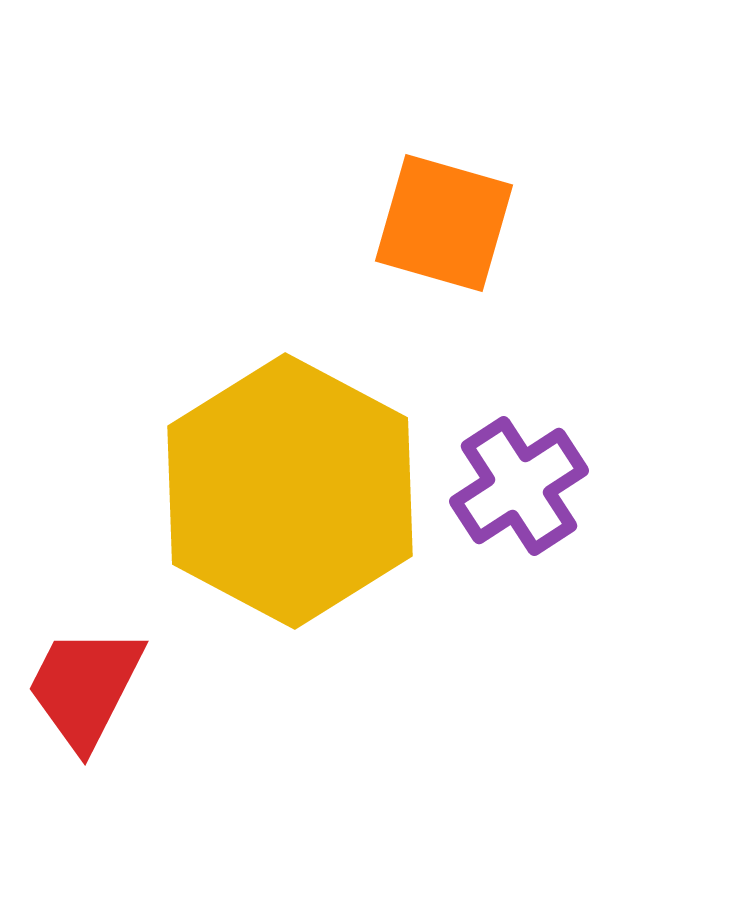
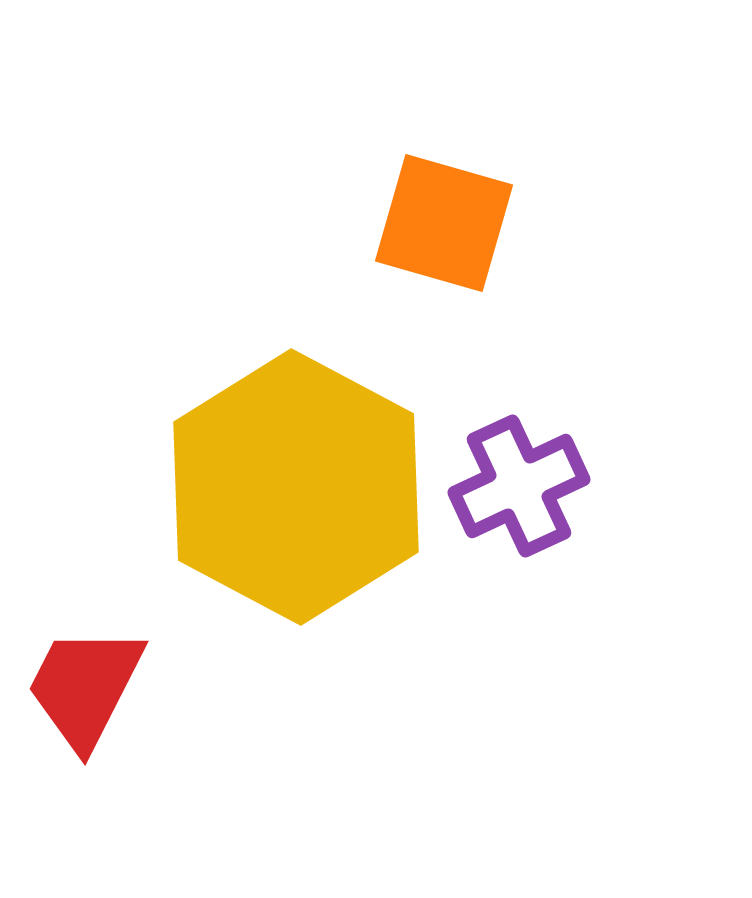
purple cross: rotated 8 degrees clockwise
yellow hexagon: moved 6 px right, 4 px up
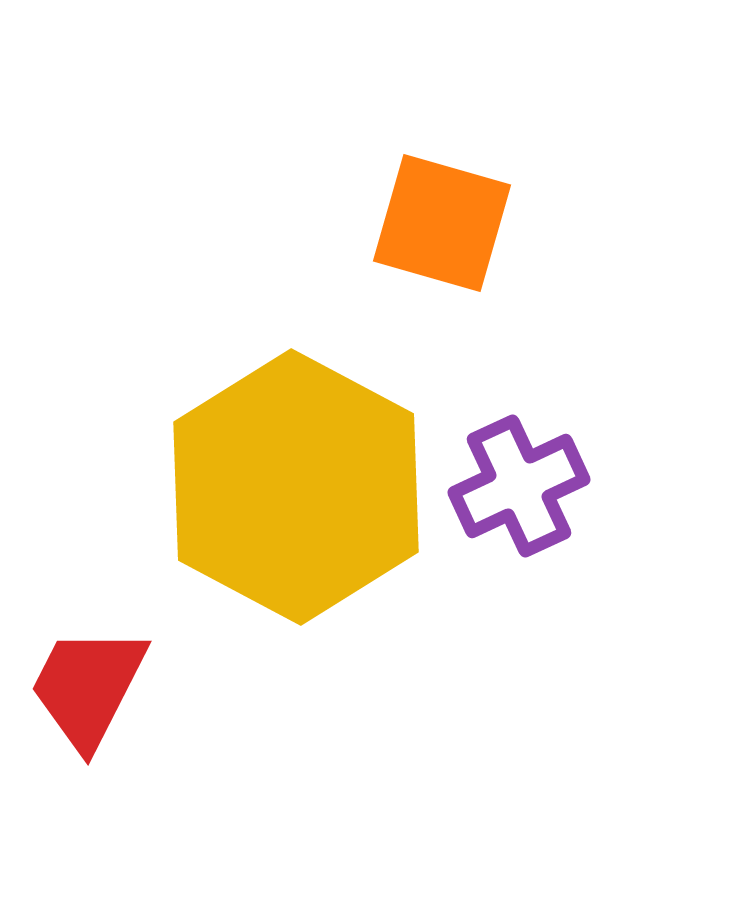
orange square: moved 2 px left
red trapezoid: moved 3 px right
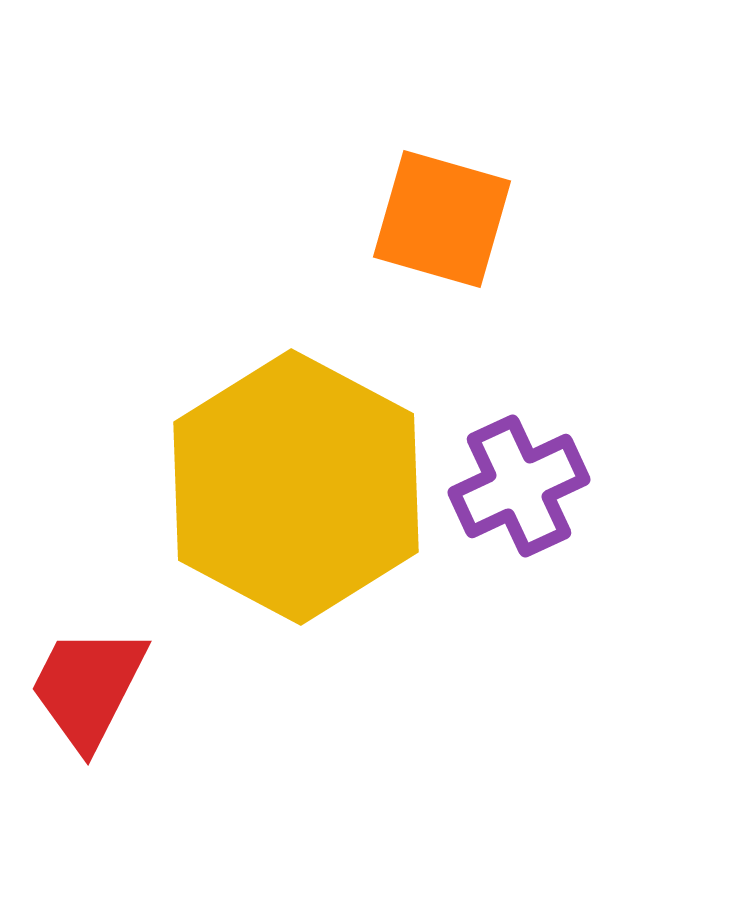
orange square: moved 4 px up
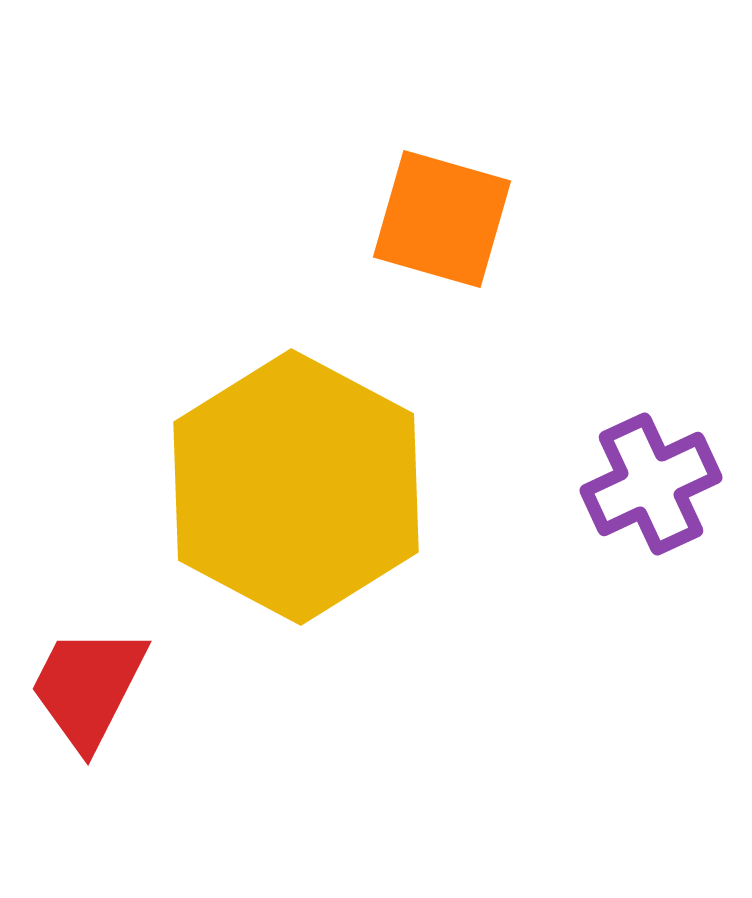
purple cross: moved 132 px right, 2 px up
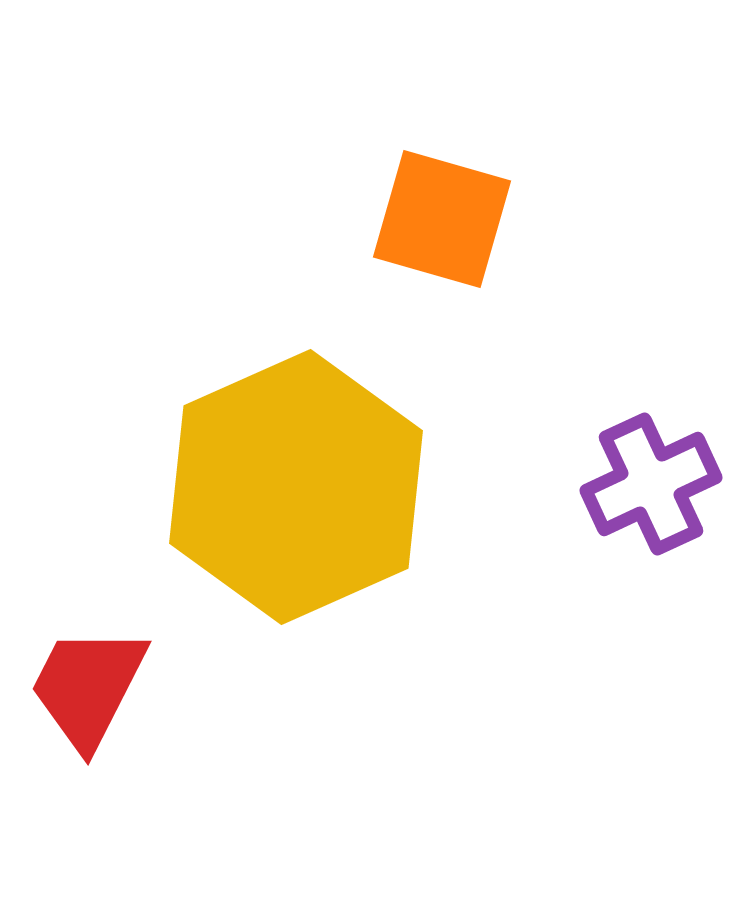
yellow hexagon: rotated 8 degrees clockwise
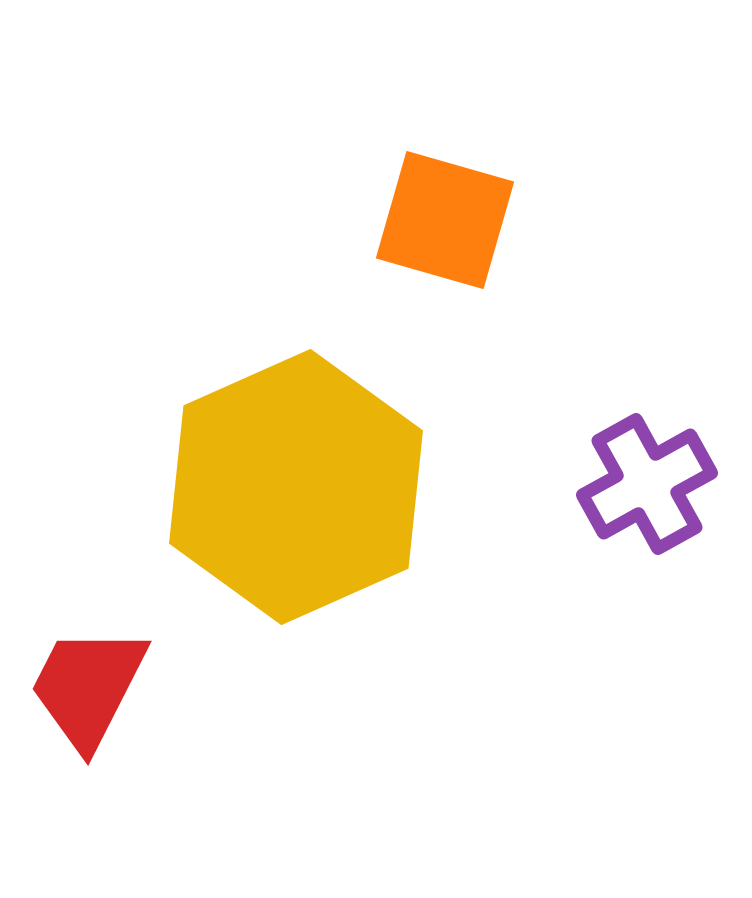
orange square: moved 3 px right, 1 px down
purple cross: moved 4 px left; rotated 4 degrees counterclockwise
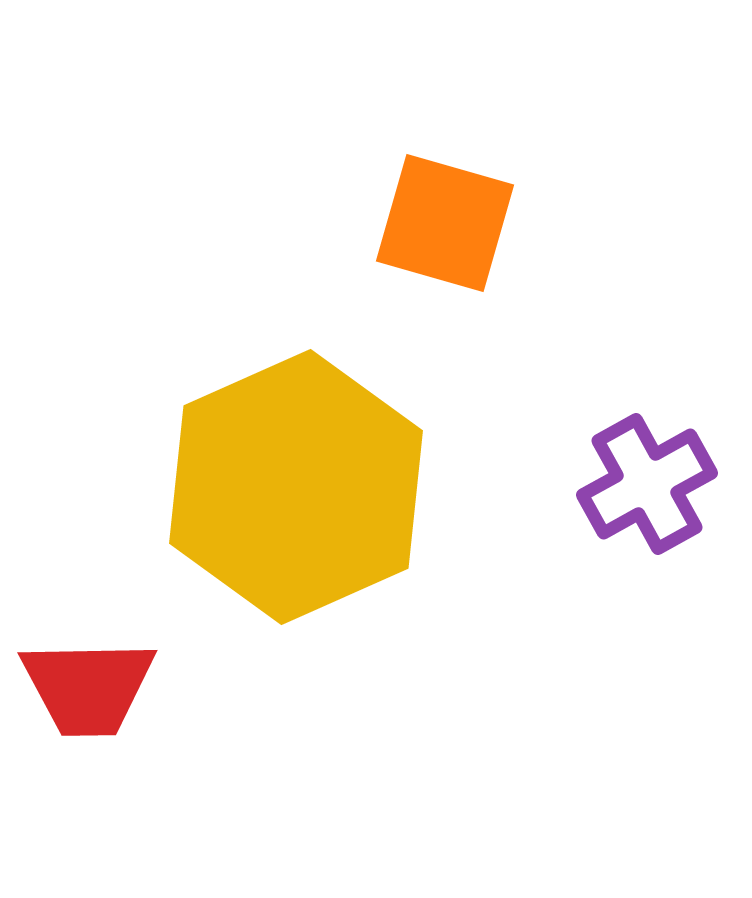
orange square: moved 3 px down
red trapezoid: rotated 118 degrees counterclockwise
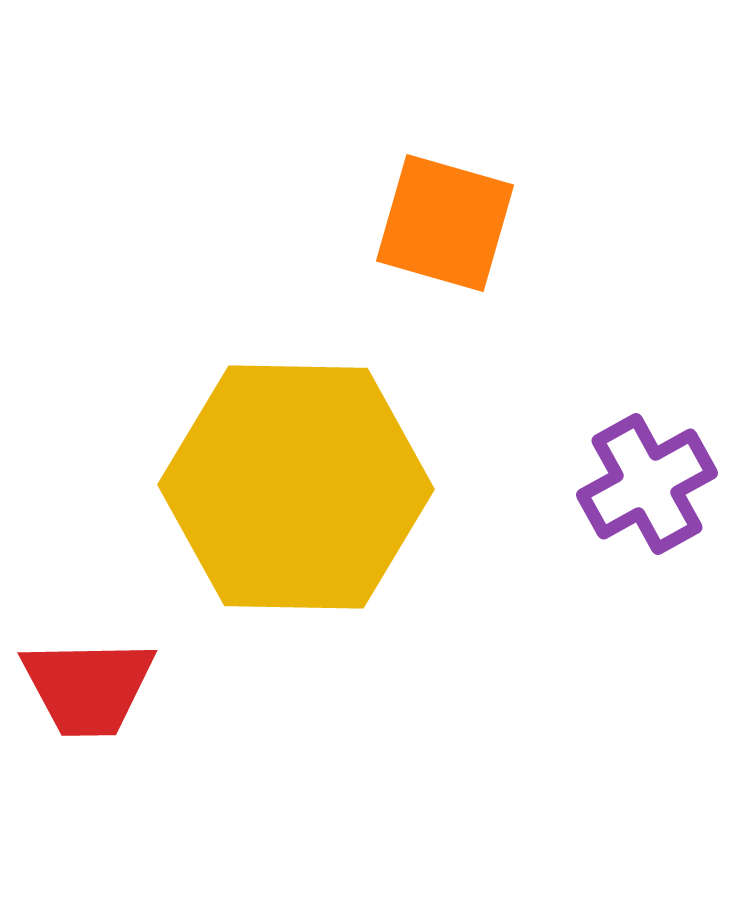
yellow hexagon: rotated 25 degrees clockwise
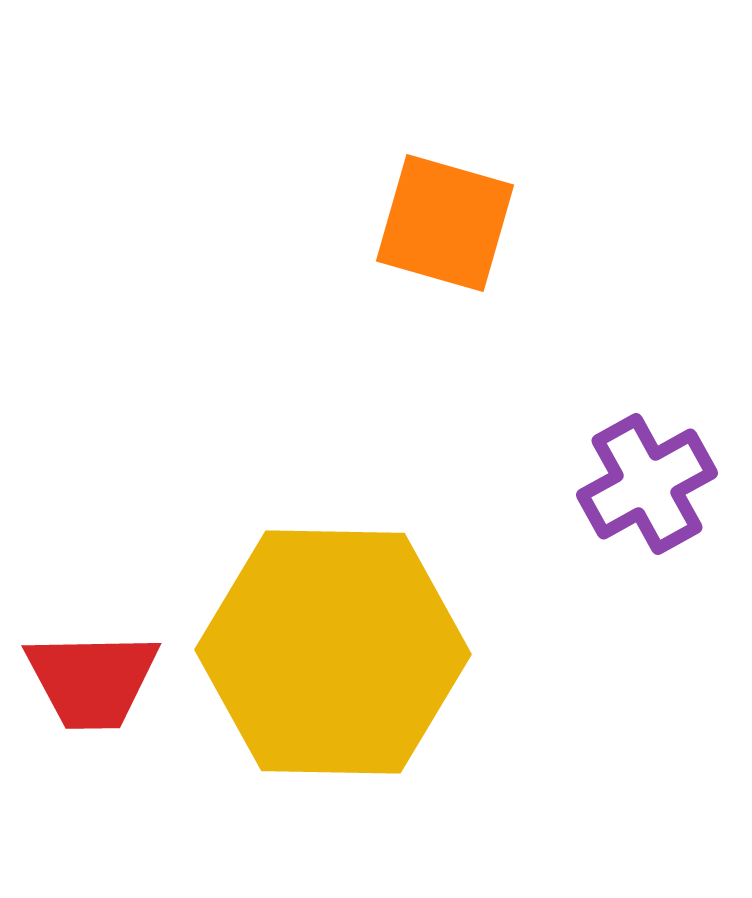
yellow hexagon: moved 37 px right, 165 px down
red trapezoid: moved 4 px right, 7 px up
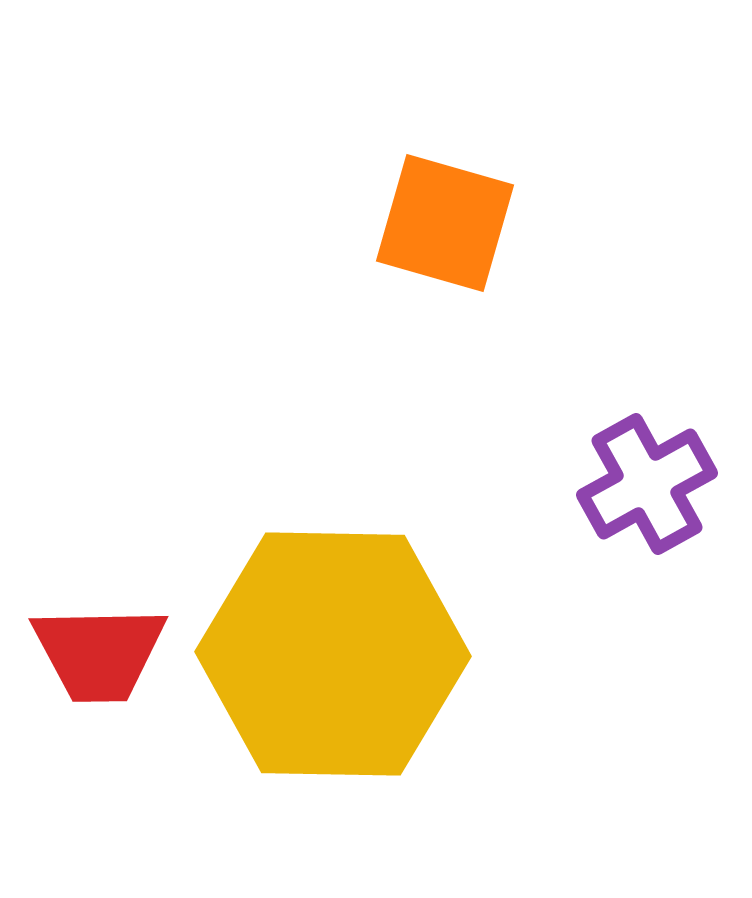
yellow hexagon: moved 2 px down
red trapezoid: moved 7 px right, 27 px up
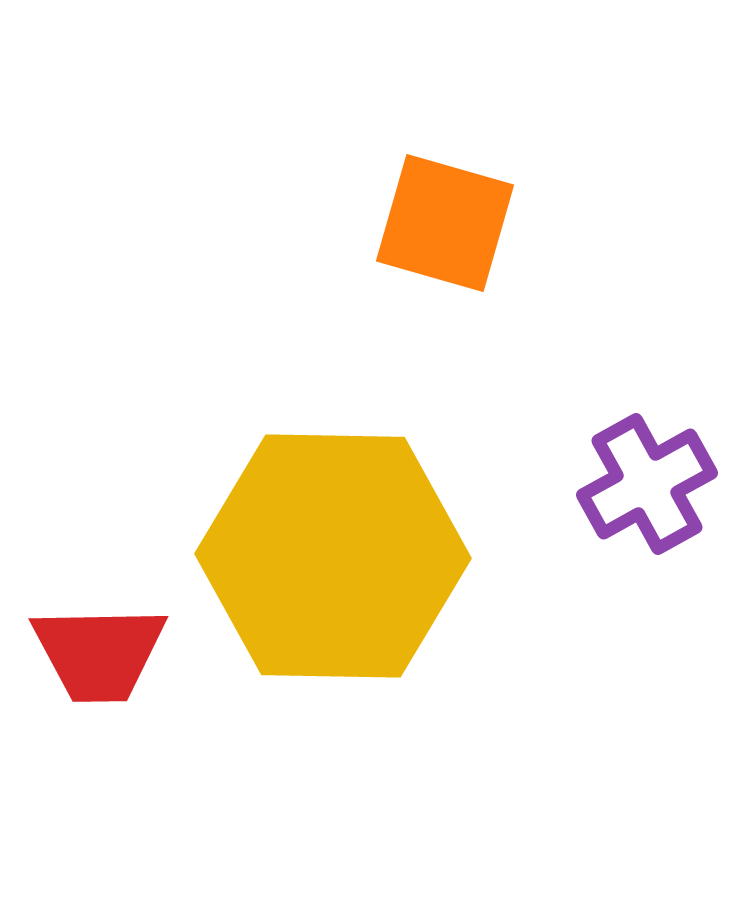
yellow hexagon: moved 98 px up
